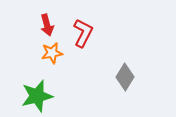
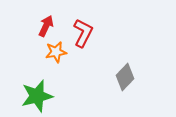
red arrow: moved 1 px left, 1 px down; rotated 140 degrees counterclockwise
orange star: moved 4 px right, 1 px up
gray diamond: rotated 12 degrees clockwise
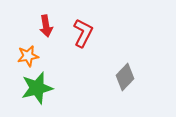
red arrow: rotated 145 degrees clockwise
orange star: moved 28 px left, 4 px down
green star: moved 8 px up
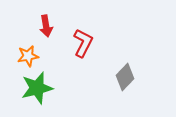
red L-shape: moved 10 px down
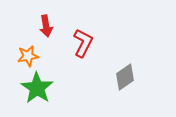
gray diamond: rotated 12 degrees clockwise
green star: rotated 24 degrees counterclockwise
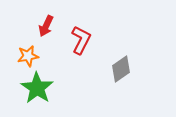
red arrow: rotated 35 degrees clockwise
red L-shape: moved 2 px left, 3 px up
gray diamond: moved 4 px left, 8 px up
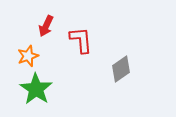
red L-shape: rotated 32 degrees counterclockwise
orange star: rotated 10 degrees counterclockwise
green star: moved 1 px left, 1 px down
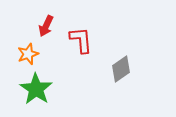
orange star: moved 2 px up
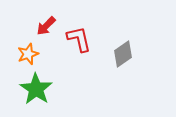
red arrow: rotated 20 degrees clockwise
red L-shape: moved 2 px left, 1 px up; rotated 8 degrees counterclockwise
gray diamond: moved 2 px right, 15 px up
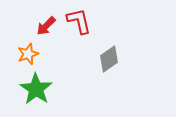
red L-shape: moved 18 px up
gray diamond: moved 14 px left, 5 px down
